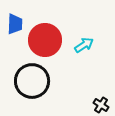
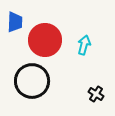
blue trapezoid: moved 2 px up
cyan arrow: rotated 42 degrees counterclockwise
black cross: moved 5 px left, 11 px up
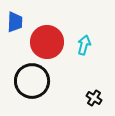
red circle: moved 2 px right, 2 px down
black cross: moved 2 px left, 4 px down
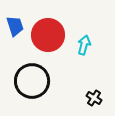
blue trapezoid: moved 4 px down; rotated 20 degrees counterclockwise
red circle: moved 1 px right, 7 px up
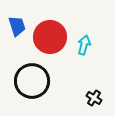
blue trapezoid: moved 2 px right
red circle: moved 2 px right, 2 px down
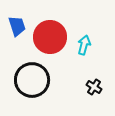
black circle: moved 1 px up
black cross: moved 11 px up
